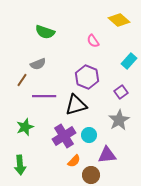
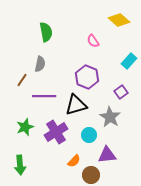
green semicircle: moved 1 px right; rotated 120 degrees counterclockwise
gray semicircle: moved 2 px right; rotated 56 degrees counterclockwise
gray star: moved 9 px left, 3 px up; rotated 10 degrees counterclockwise
purple cross: moved 8 px left, 4 px up
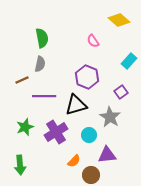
green semicircle: moved 4 px left, 6 px down
brown line: rotated 32 degrees clockwise
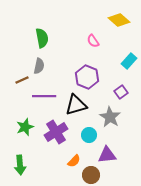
gray semicircle: moved 1 px left, 2 px down
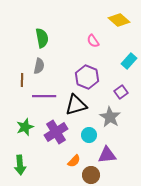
brown line: rotated 64 degrees counterclockwise
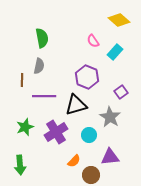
cyan rectangle: moved 14 px left, 9 px up
purple triangle: moved 3 px right, 2 px down
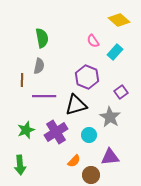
green star: moved 1 px right, 3 px down
